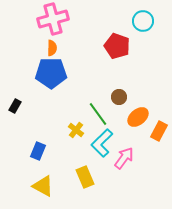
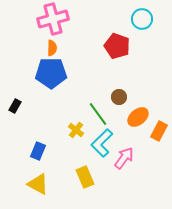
cyan circle: moved 1 px left, 2 px up
yellow triangle: moved 5 px left, 2 px up
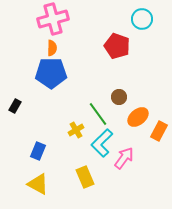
yellow cross: rotated 21 degrees clockwise
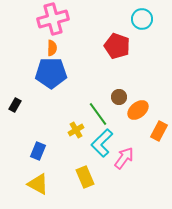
black rectangle: moved 1 px up
orange ellipse: moved 7 px up
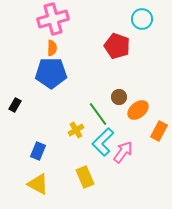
cyan L-shape: moved 1 px right, 1 px up
pink arrow: moved 1 px left, 6 px up
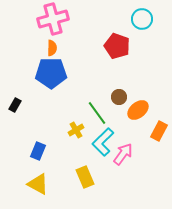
green line: moved 1 px left, 1 px up
pink arrow: moved 2 px down
